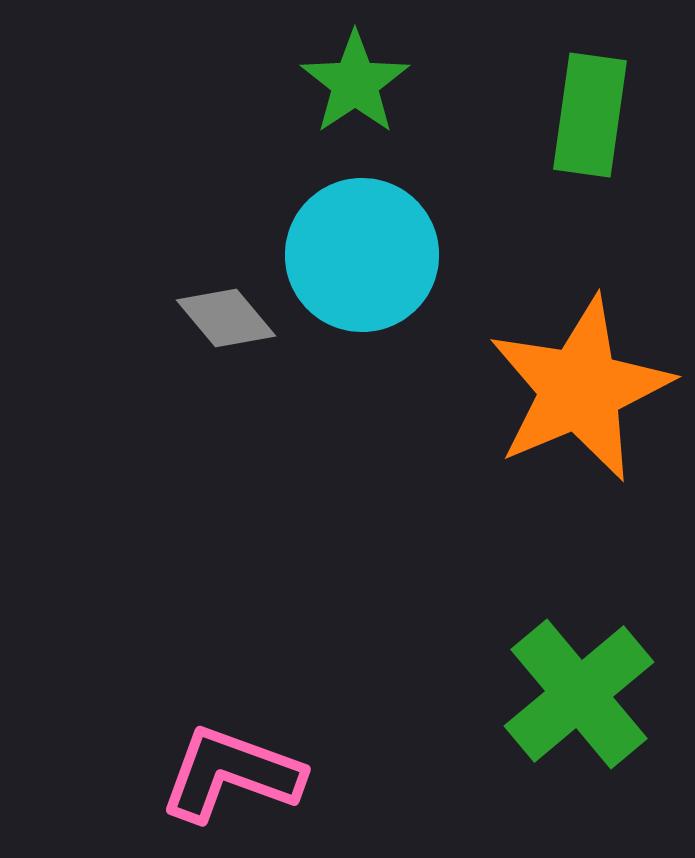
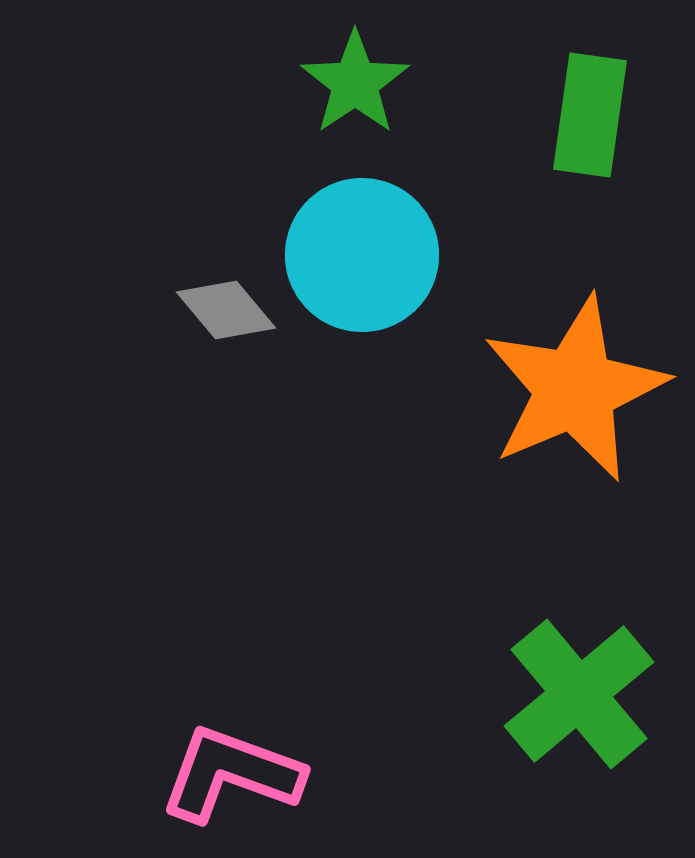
gray diamond: moved 8 px up
orange star: moved 5 px left
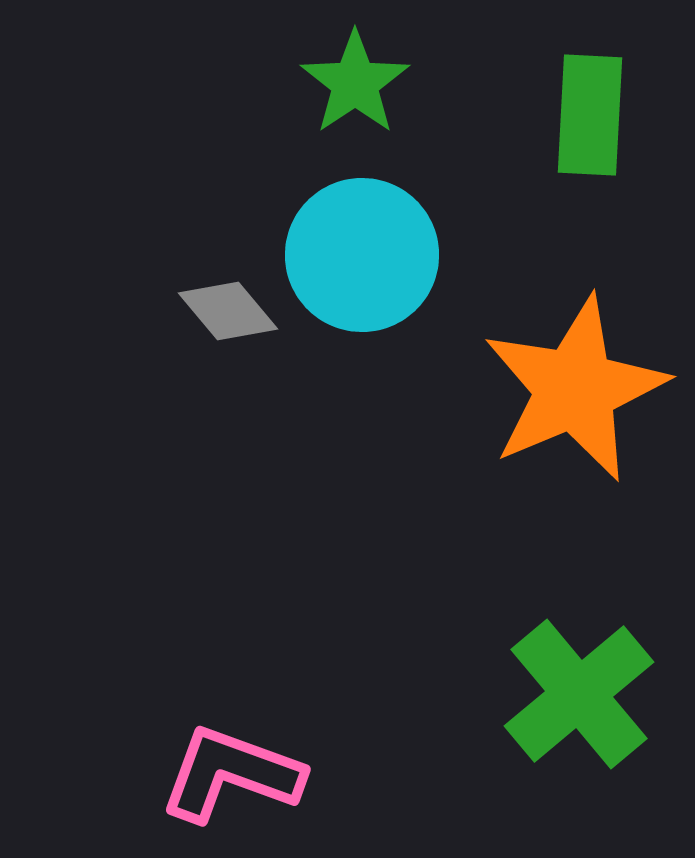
green rectangle: rotated 5 degrees counterclockwise
gray diamond: moved 2 px right, 1 px down
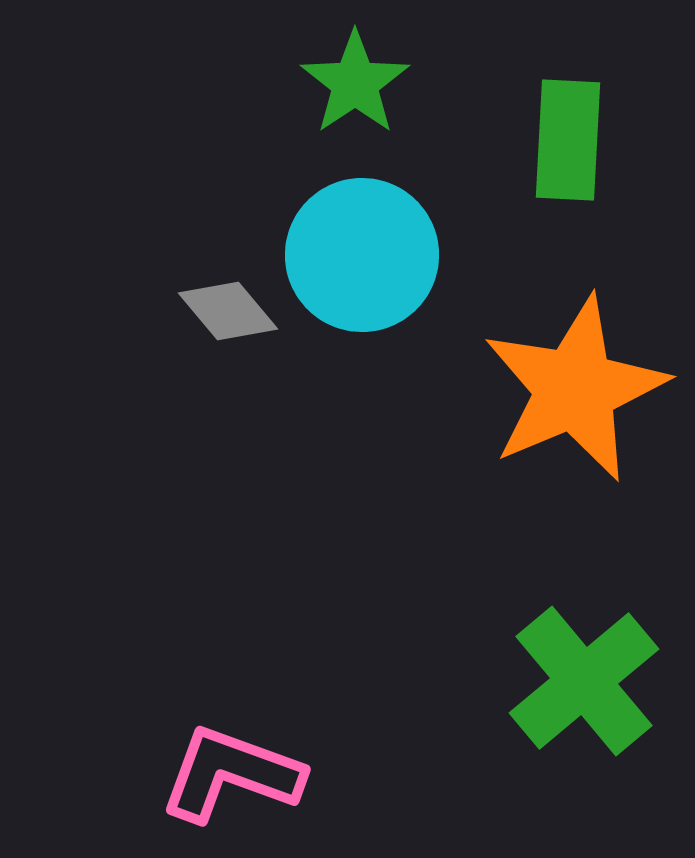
green rectangle: moved 22 px left, 25 px down
green cross: moved 5 px right, 13 px up
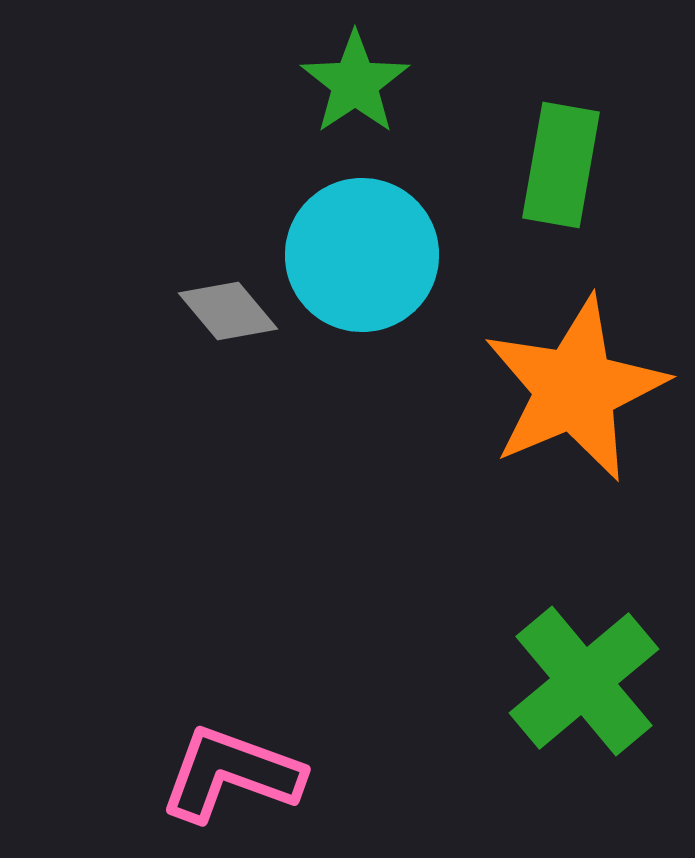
green rectangle: moved 7 px left, 25 px down; rotated 7 degrees clockwise
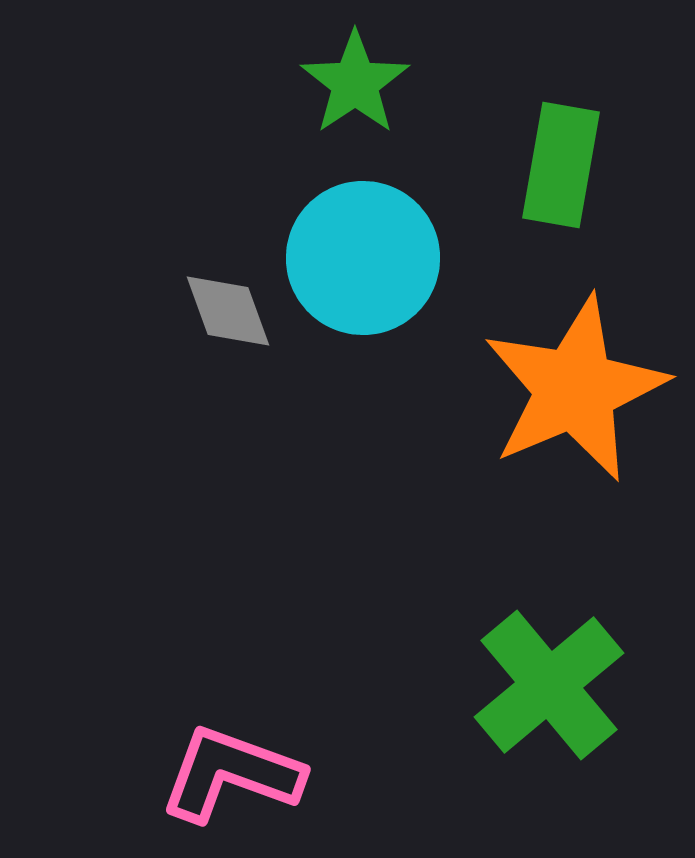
cyan circle: moved 1 px right, 3 px down
gray diamond: rotated 20 degrees clockwise
green cross: moved 35 px left, 4 px down
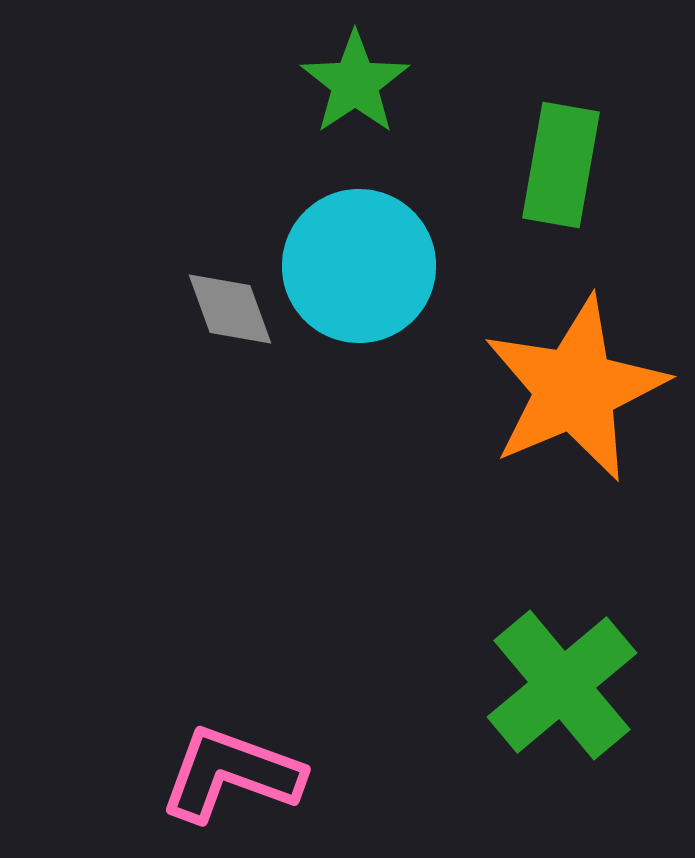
cyan circle: moved 4 px left, 8 px down
gray diamond: moved 2 px right, 2 px up
green cross: moved 13 px right
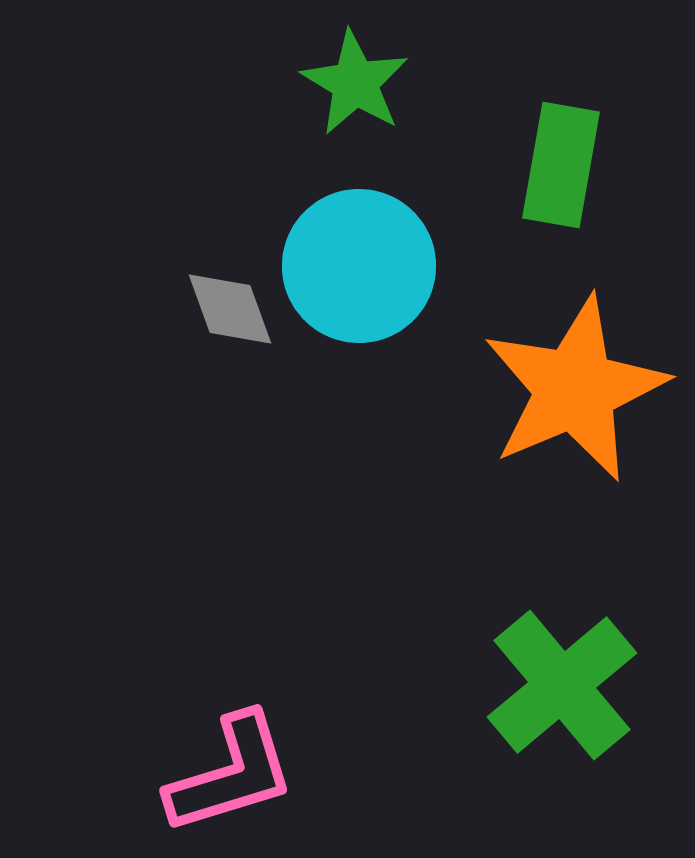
green star: rotated 7 degrees counterclockwise
pink L-shape: rotated 143 degrees clockwise
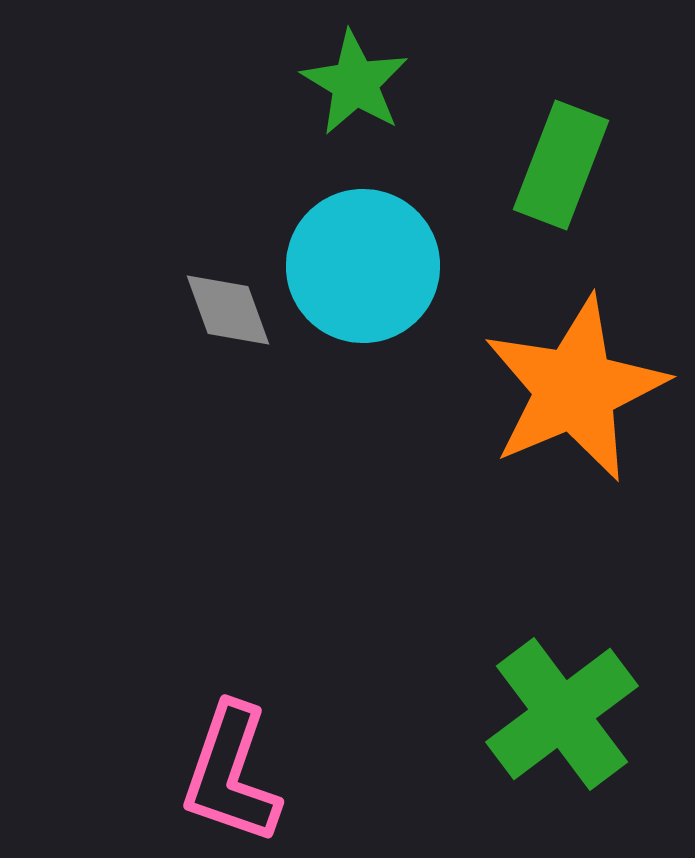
green rectangle: rotated 11 degrees clockwise
cyan circle: moved 4 px right
gray diamond: moved 2 px left, 1 px down
green cross: moved 29 px down; rotated 3 degrees clockwise
pink L-shape: rotated 126 degrees clockwise
